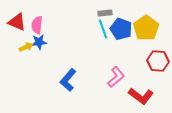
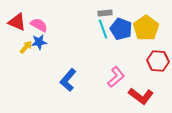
pink semicircle: moved 2 px right; rotated 114 degrees clockwise
yellow arrow: rotated 24 degrees counterclockwise
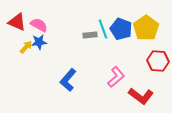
gray rectangle: moved 15 px left, 22 px down
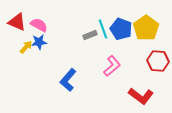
gray rectangle: rotated 16 degrees counterclockwise
pink L-shape: moved 4 px left, 11 px up
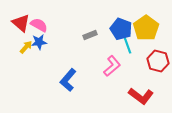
red triangle: moved 4 px right, 1 px down; rotated 18 degrees clockwise
cyan line: moved 24 px right, 15 px down
red hexagon: rotated 10 degrees clockwise
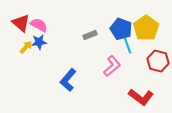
red L-shape: moved 1 px down
